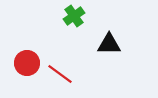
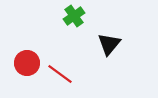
black triangle: rotated 50 degrees counterclockwise
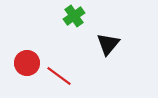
black triangle: moved 1 px left
red line: moved 1 px left, 2 px down
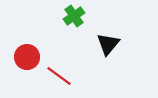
red circle: moved 6 px up
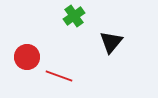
black triangle: moved 3 px right, 2 px up
red line: rotated 16 degrees counterclockwise
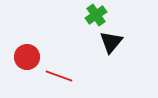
green cross: moved 22 px right, 1 px up
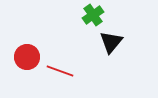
green cross: moved 3 px left
red line: moved 1 px right, 5 px up
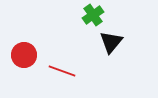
red circle: moved 3 px left, 2 px up
red line: moved 2 px right
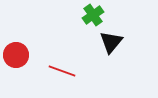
red circle: moved 8 px left
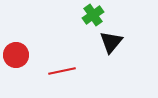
red line: rotated 32 degrees counterclockwise
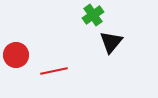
red line: moved 8 px left
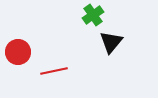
red circle: moved 2 px right, 3 px up
